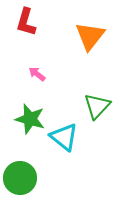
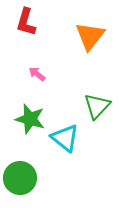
cyan triangle: moved 1 px right, 1 px down
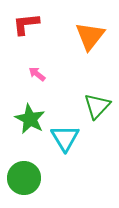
red L-shape: moved 2 px down; rotated 68 degrees clockwise
green star: rotated 12 degrees clockwise
cyan triangle: rotated 20 degrees clockwise
green circle: moved 4 px right
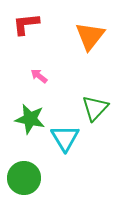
pink arrow: moved 2 px right, 2 px down
green triangle: moved 2 px left, 2 px down
green star: rotated 16 degrees counterclockwise
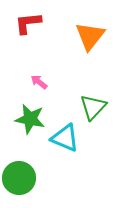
red L-shape: moved 2 px right, 1 px up
pink arrow: moved 6 px down
green triangle: moved 2 px left, 1 px up
cyan triangle: rotated 36 degrees counterclockwise
green circle: moved 5 px left
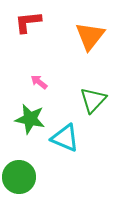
red L-shape: moved 1 px up
green triangle: moved 7 px up
green circle: moved 1 px up
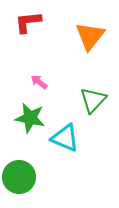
green star: moved 1 px up
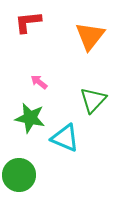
green circle: moved 2 px up
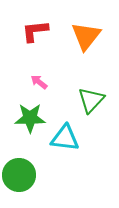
red L-shape: moved 7 px right, 9 px down
orange triangle: moved 4 px left
green triangle: moved 2 px left
green star: rotated 12 degrees counterclockwise
cyan triangle: rotated 16 degrees counterclockwise
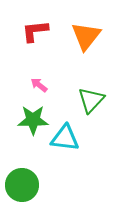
pink arrow: moved 3 px down
green star: moved 3 px right, 2 px down
green circle: moved 3 px right, 10 px down
